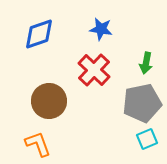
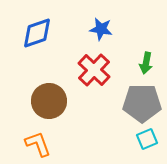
blue diamond: moved 2 px left, 1 px up
gray pentagon: rotated 12 degrees clockwise
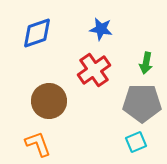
red cross: rotated 12 degrees clockwise
cyan square: moved 11 px left, 3 px down
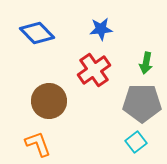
blue star: rotated 15 degrees counterclockwise
blue diamond: rotated 64 degrees clockwise
cyan square: rotated 15 degrees counterclockwise
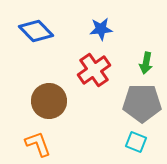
blue diamond: moved 1 px left, 2 px up
cyan square: rotated 30 degrees counterclockwise
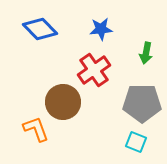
blue diamond: moved 4 px right, 2 px up
green arrow: moved 10 px up
brown circle: moved 14 px right, 1 px down
orange L-shape: moved 2 px left, 15 px up
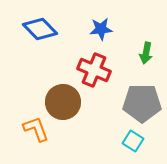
red cross: rotated 32 degrees counterclockwise
cyan square: moved 3 px left, 1 px up; rotated 10 degrees clockwise
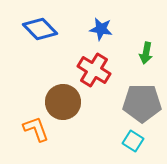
blue star: rotated 15 degrees clockwise
red cross: rotated 8 degrees clockwise
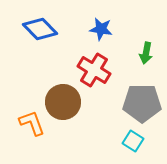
orange L-shape: moved 4 px left, 6 px up
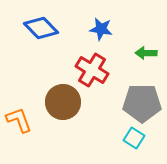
blue diamond: moved 1 px right, 1 px up
green arrow: rotated 80 degrees clockwise
red cross: moved 2 px left
orange L-shape: moved 13 px left, 3 px up
cyan square: moved 1 px right, 3 px up
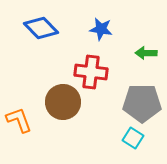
red cross: moved 1 px left, 2 px down; rotated 24 degrees counterclockwise
cyan square: moved 1 px left
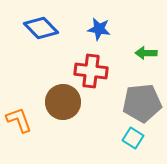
blue star: moved 2 px left
red cross: moved 1 px up
gray pentagon: rotated 6 degrees counterclockwise
